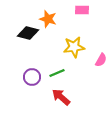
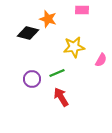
purple circle: moved 2 px down
red arrow: rotated 18 degrees clockwise
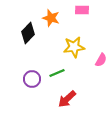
orange star: moved 3 px right, 1 px up
black diamond: rotated 60 degrees counterclockwise
red arrow: moved 6 px right, 2 px down; rotated 102 degrees counterclockwise
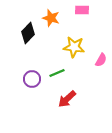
yellow star: rotated 15 degrees clockwise
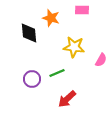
black diamond: moved 1 px right; rotated 50 degrees counterclockwise
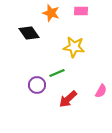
pink rectangle: moved 1 px left, 1 px down
orange star: moved 5 px up
black diamond: rotated 30 degrees counterclockwise
pink semicircle: moved 31 px down
purple circle: moved 5 px right, 6 px down
red arrow: moved 1 px right
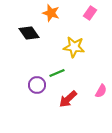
pink rectangle: moved 9 px right, 2 px down; rotated 56 degrees counterclockwise
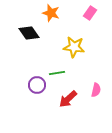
green line: rotated 14 degrees clockwise
pink semicircle: moved 5 px left, 1 px up; rotated 16 degrees counterclockwise
